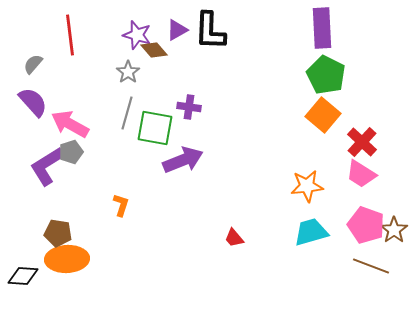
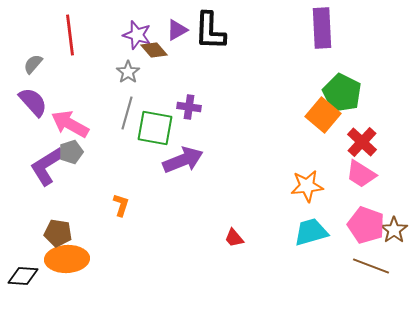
green pentagon: moved 16 px right, 18 px down
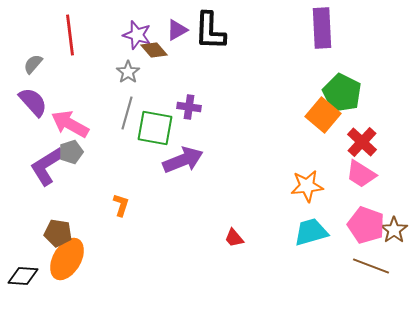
orange ellipse: rotated 57 degrees counterclockwise
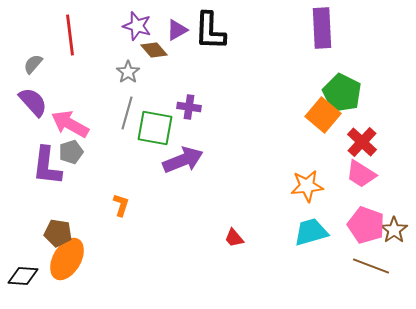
purple star: moved 9 px up
purple L-shape: rotated 51 degrees counterclockwise
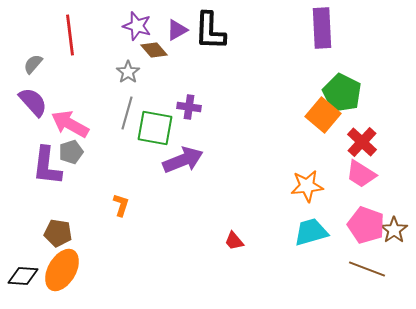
red trapezoid: moved 3 px down
orange ellipse: moved 5 px left, 11 px down
brown line: moved 4 px left, 3 px down
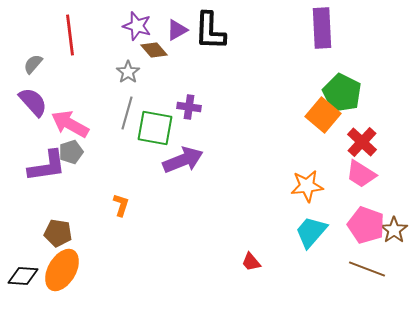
purple L-shape: rotated 105 degrees counterclockwise
cyan trapezoid: rotated 33 degrees counterclockwise
red trapezoid: moved 17 px right, 21 px down
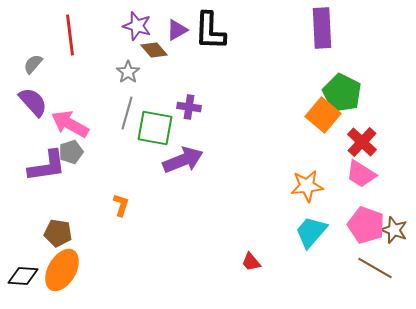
brown star: rotated 16 degrees counterclockwise
brown line: moved 8 px right, 1 px up; rotated 9 degrees clockwise
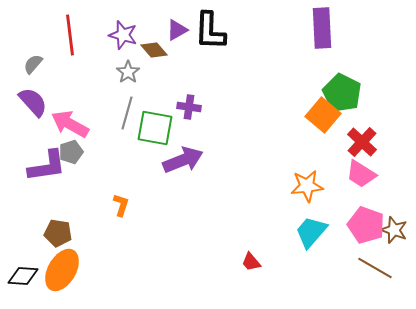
purple star: moved 14 px left, 9 px down
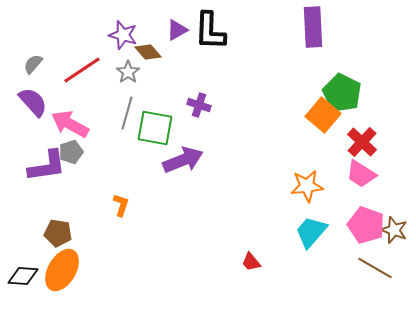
purple rectangle: moved 9 px left, 1 px up
red line: moved 12 px right, 35 px down; rotated 63 degrees clockwise
brown diamond: moved 6 px left, 2 px down
purple cross: moved 10 px right, 2 px up; rotated 10 degrees clockwise
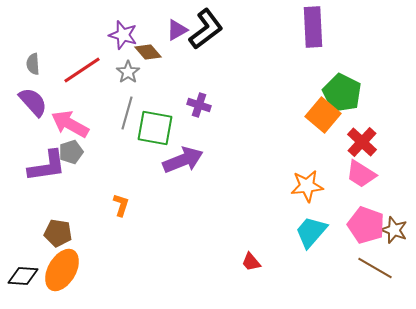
black L-shape: moved 4 px left, 2 px up; rotated 129 degrees counterclockwise
gray semicircle: rotated 45 degrees counterclockwise
